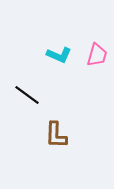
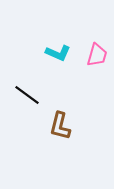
cyan L-shape: moved 1 px left, 2 px up
brown L-shape: moved 4 px right, 9 px up; rotated 12 degrees clockwise
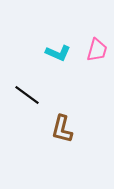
pink trapezoid: moved 5 px up
brown L-shape: moved 2 px right, 3 px down
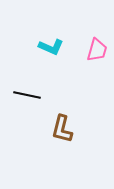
cyan L-shape: moved 7 px left, 6 px up
black line: rotated 24 degrees counterclockwise
